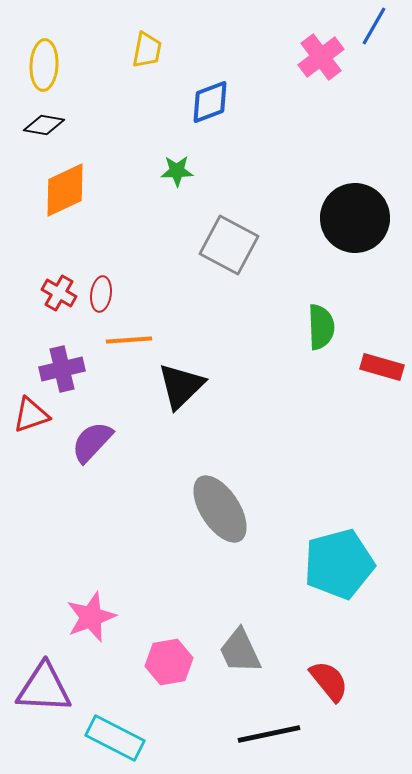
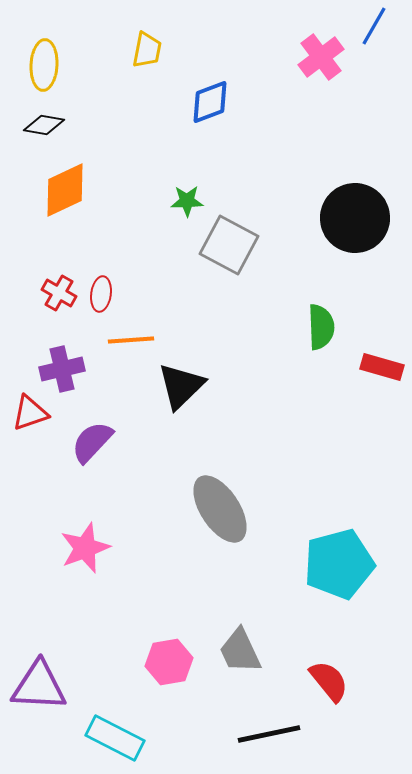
green star: moved 10 px right, 30 px down
orange line: moved 2 px right
red triangle: moved 1 px left, 2 px up
pink star: moved 6 px left, 69 px up
purple triangle: moved 5 px left, 2 px up
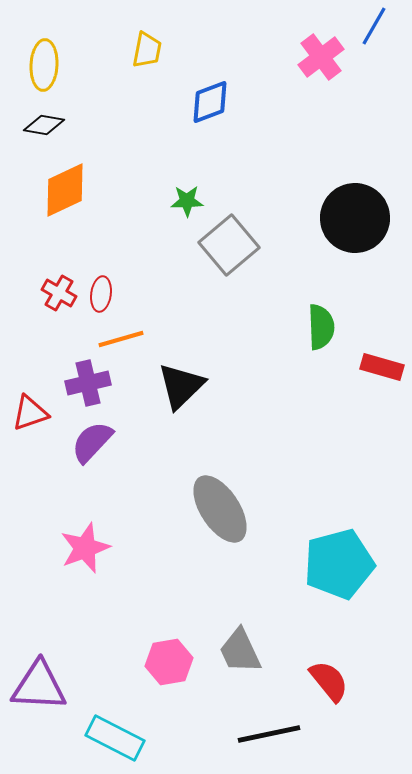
gray square: rotated 22 degrees clockwise
orange line: moved 10 px left, 1 px up; rotated 12 degrees counterclockwise
purple cross: moved 26 px right, 14 px down
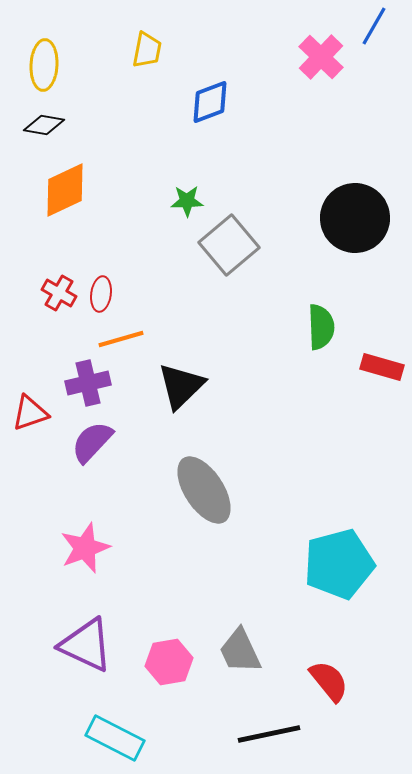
pink cross: rotated 9 degrees counterclockwise
gray ellipse: moved 16 px left, 19 px up
purple triangle: moved 47 px right, 41 px up; rotated 22 degrees clockwise
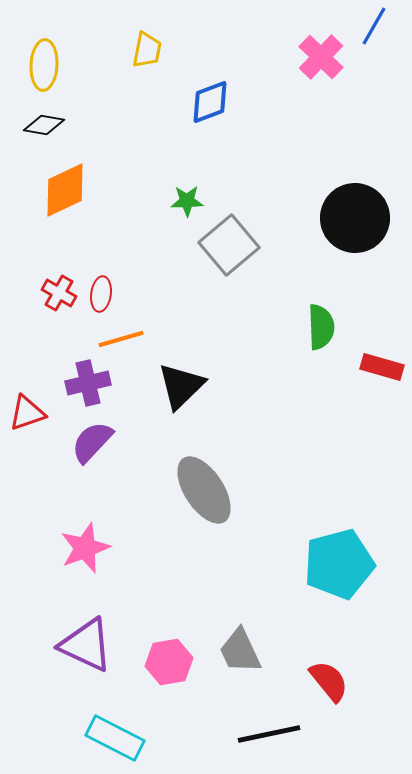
red triangle: moved 3 px left
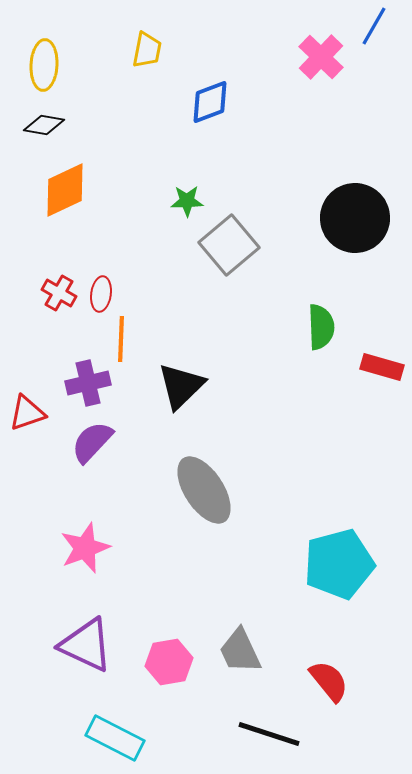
orange line: rotated 72 degrees counterclockwise
black line: rotated 30 degrees clockwise
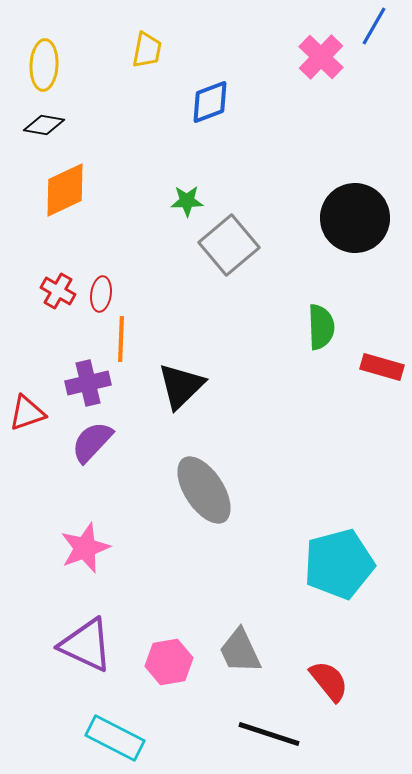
red cross: moved 1 px left, 2 px up
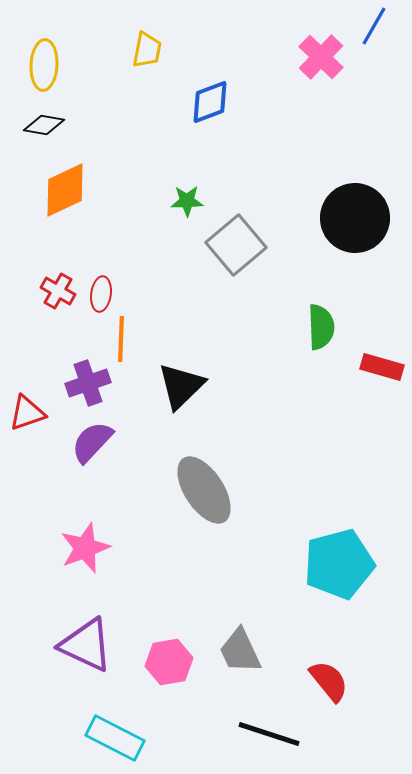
gray square: moved 7 px right
purple cross: rotated 6 degrees counterclockwise
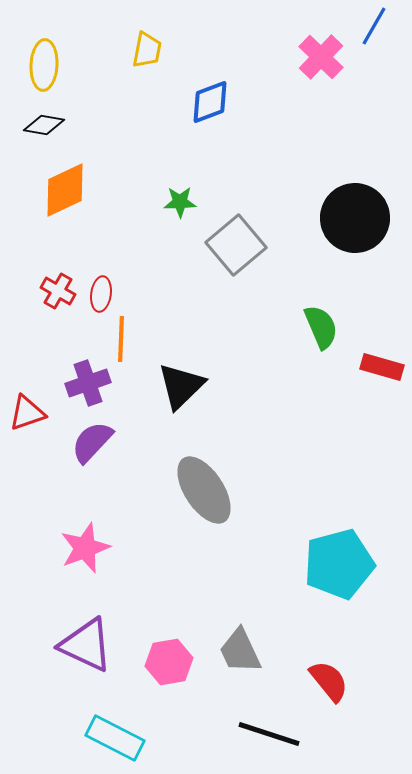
green star: moved 7 px left, 1 px down
green semicircle: rotated 21 degrees counterclockwise
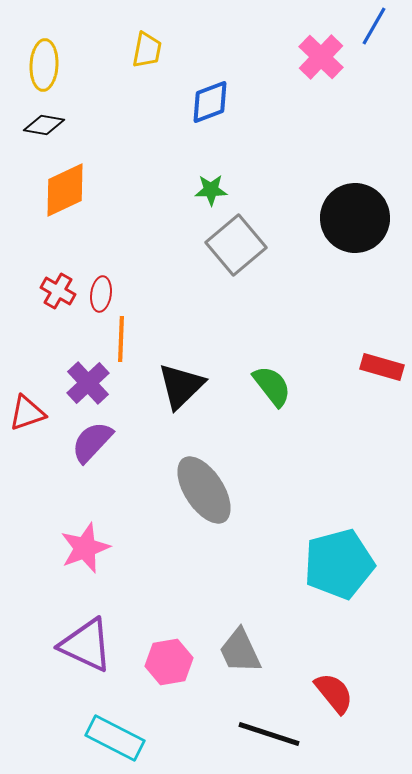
green star: moved 31 px right, 12 px up
green semicircle: moved 49 px left, 59 px down; rotated 15 degrees counterclockwise
purple cross: rotated 24 degrees counterclockwise
red semicircle: moved 5 px right, 12 px down
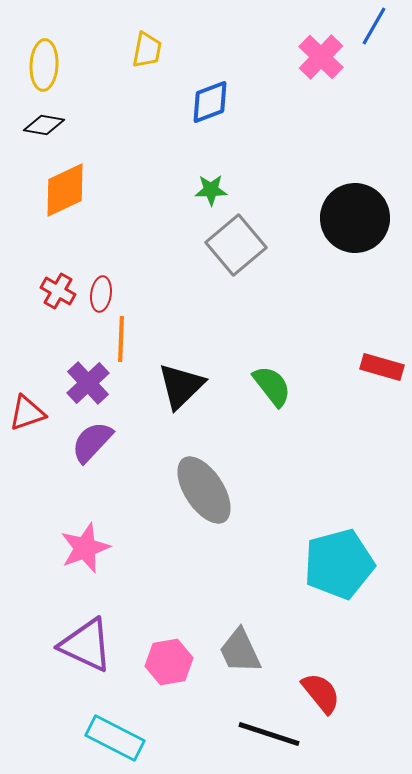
red semicircle: moved 13 px left
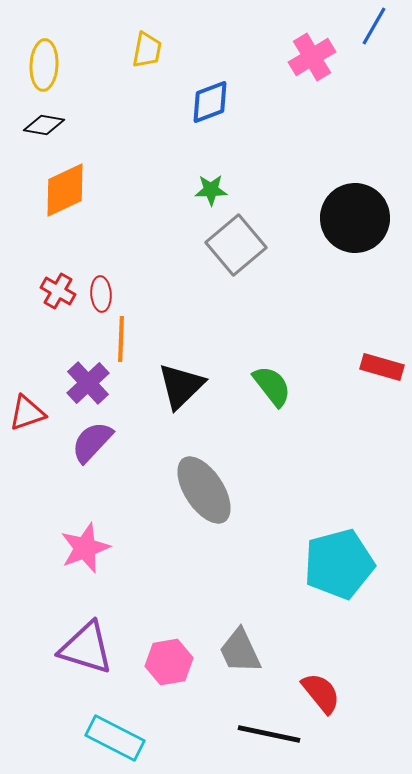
pink cross: moved 9 px left; rotated 15 degrees clockwise
red ellipse: rotated 12 degrees counterclockwise
purple triangle: moved 3 px down; rotated 8 degrees counterclockwise
black line: rotated 6 degrees counterclockwise
